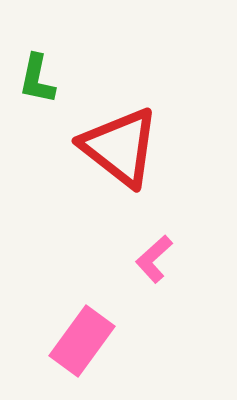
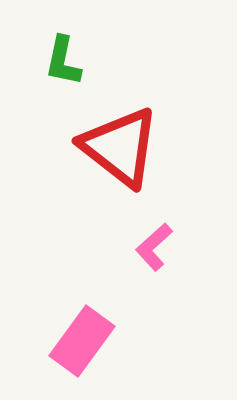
green L-shape: moved 26 px right, 18 px up
pink L-shape: moved 12 px up
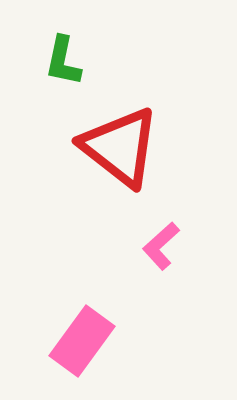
pink L-shape: moved 7 px right, 1 px up
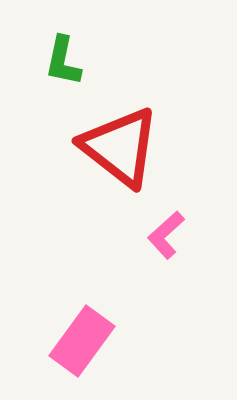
pink L-shape: moved 5 px right, 11 px up
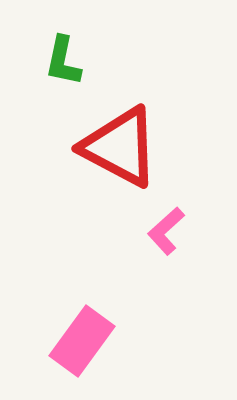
red triangle: rotated 10 degrees counterclockwise
pink L-shape: moved 4 px up
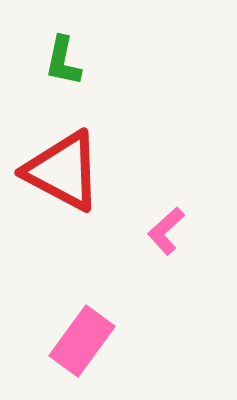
red triangle: moved 57 px left, 24 px down
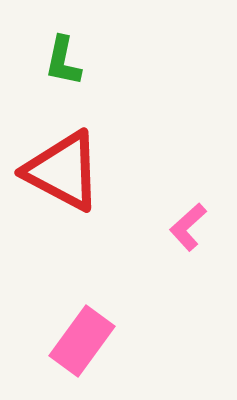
pink L-shape: moved 22 px right, 4 px up
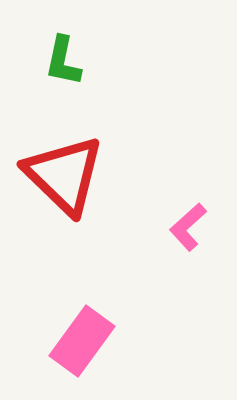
red triangle: moved 1 px right, 4 px down; rotated 16 degrees clockwise
